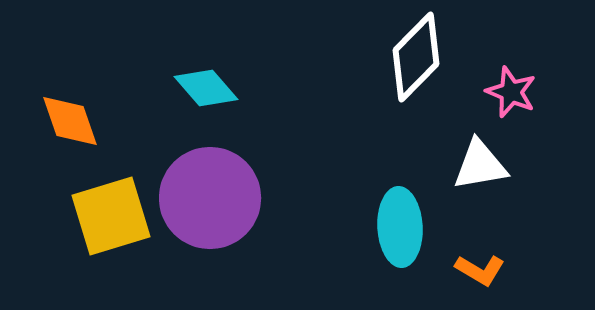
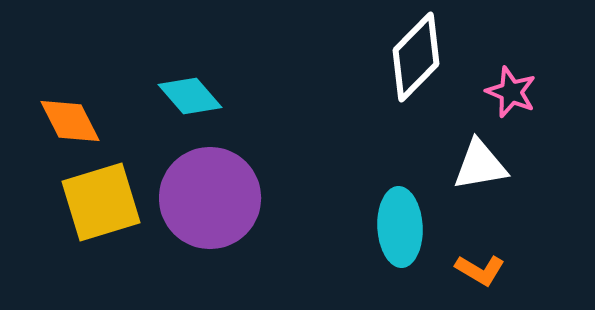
cyan diamond: moved 16 px left, 8 px down
orange diamond: rotated 8 degrees counterclockwise
yellow square: moved 10 px left, 14 px up
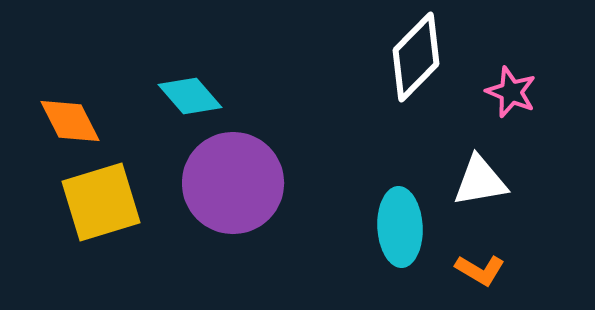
white triangle: moved 16 px down
purple circle: moved 23 px right, 15 px up
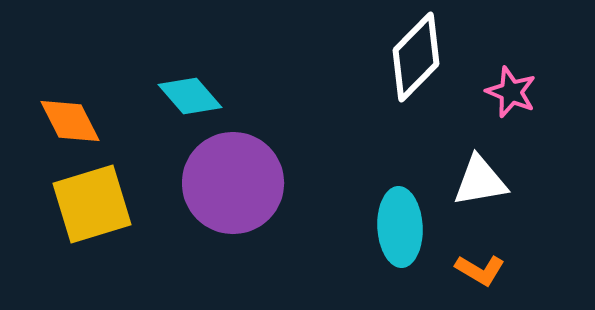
yellow square: moved 9 px left, 2 px down
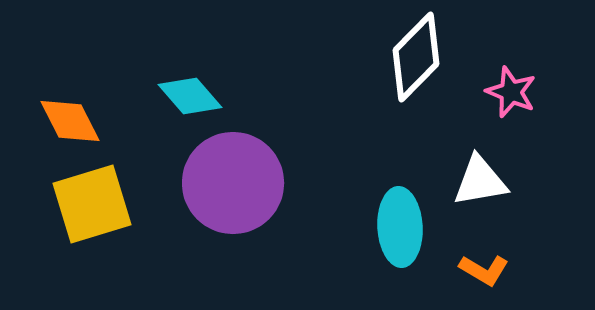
orange L-shape: moved 4 px right
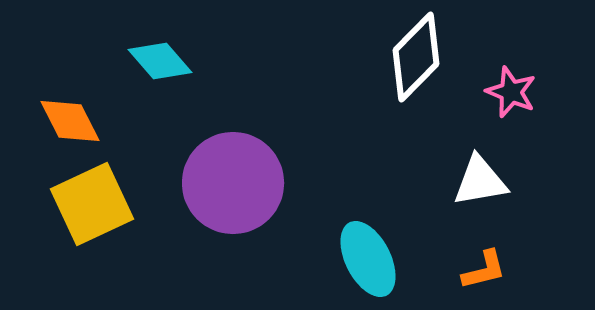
cyan diamond: moved 30 px left, 35 px up
yellow square: rotated 8 degrees counterclockwise
cyan ellipse: moved 32 px left, 32 px down; rotated 24 degrees counterclockwise
orange L-shape: rotated 45 degrees counterclockwise
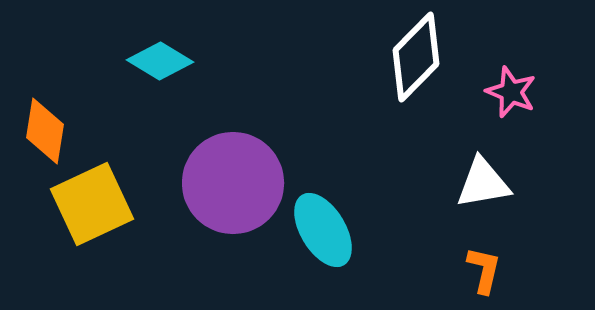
cyan diamond: rotated 18 degrees counterclockwise
orange diamond: moved 25 px left, 10 px down; rotated 36 degrees clockwise
white triangle: moved 3 px right, 2 px down
cyan ellipse: moved 45 px left, 29 px up; rotated 4 degrees counterclockwise
orange L-shape: rotated 63 degrees counterclockwise
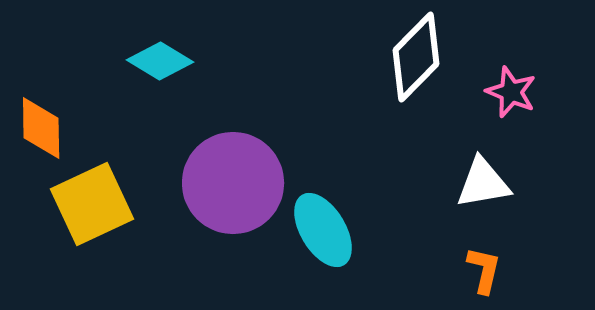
orange diamond: moved 4 px left, 3 px up; rotated 10 degrees counterclockwise
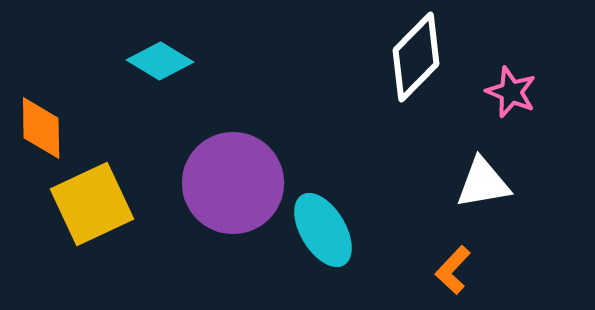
orange L-shape: moved 31 px left; rotated 150 degrees counterclockwise
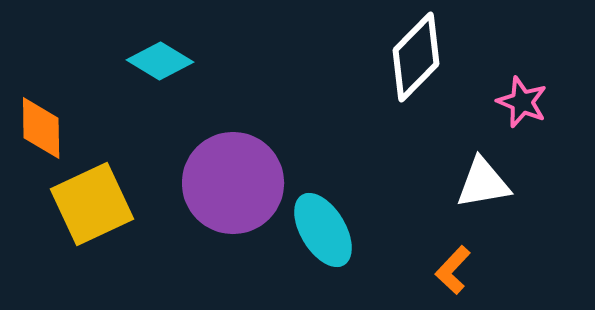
pink star: moved 11 px right, 10 px down
